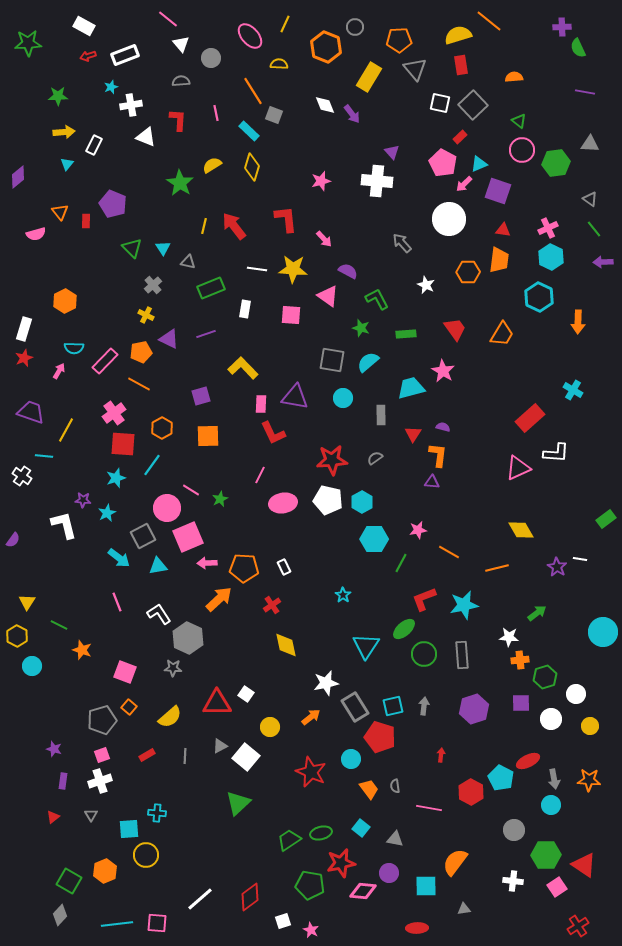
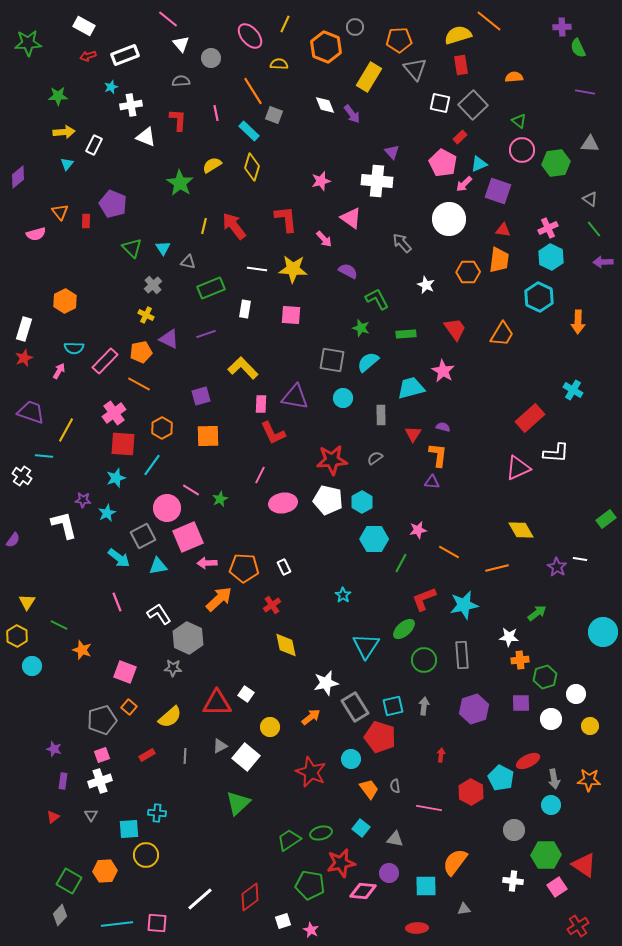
pink triangle at (328, 296): moved 23 px right, 78 px up
green circle at (424, 654): moved 6 px down
orange hexagon at (105, 871): rotated 20 degrees clockwise
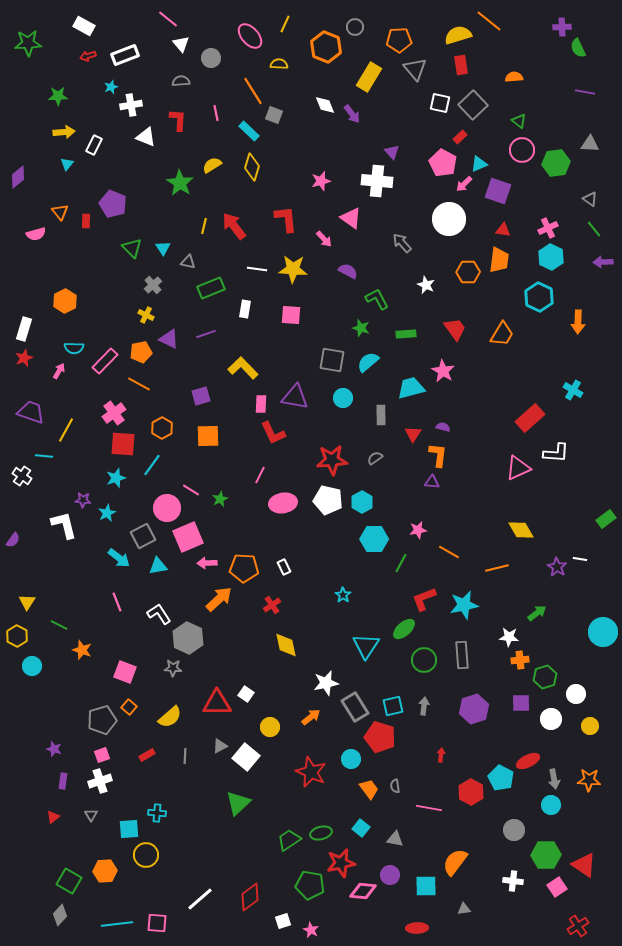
purple circle at (389, 873): moved 1 px right, 2 px down
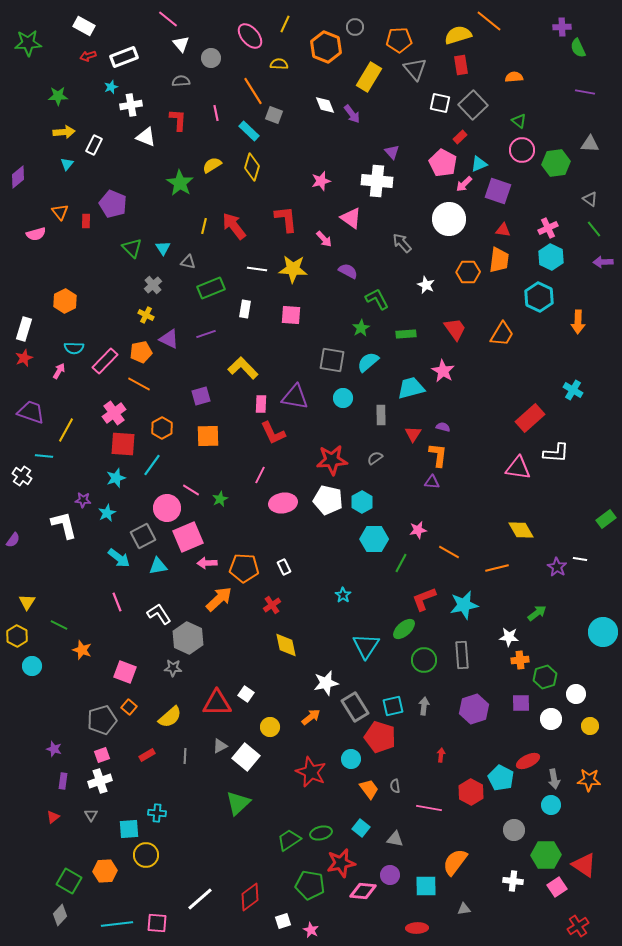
white rectangle at (125, 55): moved 1 px left, 2 px down
green star at (361, 328): rotated 24 degrees clockwise
pink triangle at (518, 468): rotated 32 degrees clockwise
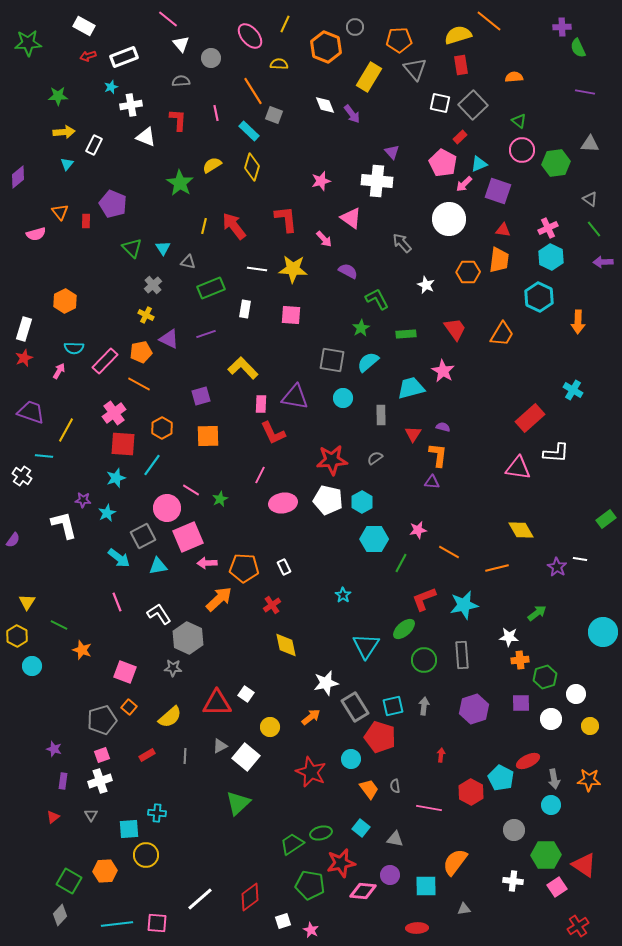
green trapezoid at (289, 840): moved 3 px right, 4 px down
